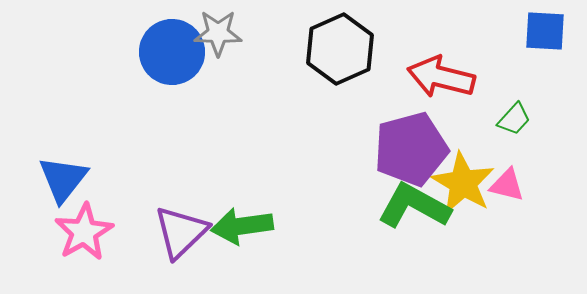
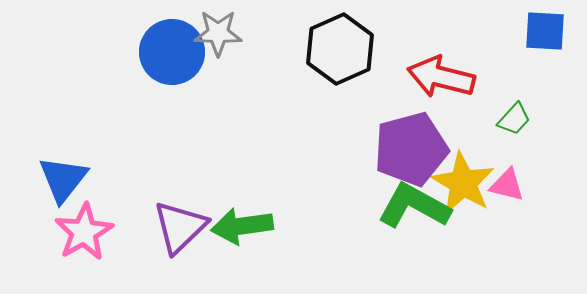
purple triangle: moved 1 px left, 5 px up
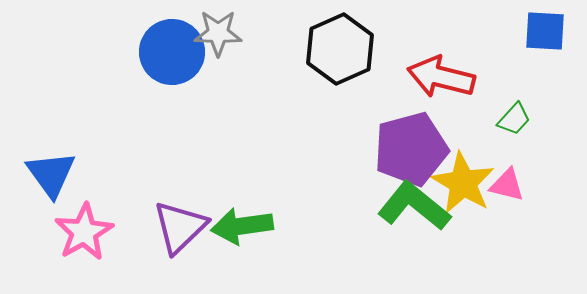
blue triangle: moved 12 px left, 5 px up; rotated 14 degrees counterclockwise
green L-shape: rotated 10 degrees clockwise
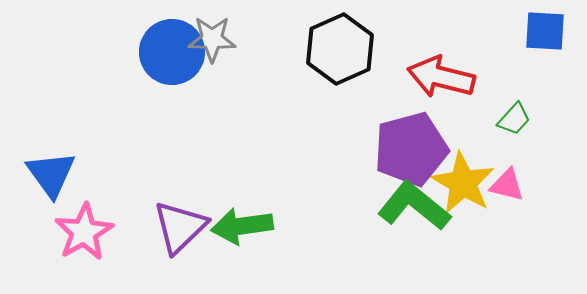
gray star: moved 6 px left, 6 px down
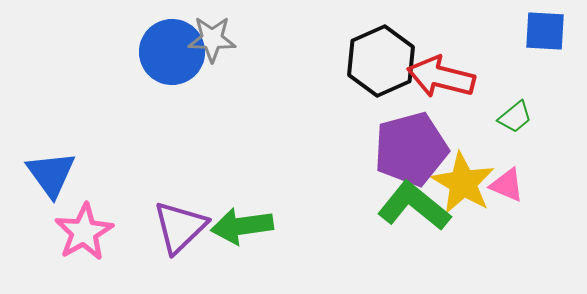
black hexagon: moved 41 px right, 12 px down
green trapezoid: moved 1 px right, 2 px up; rotated 9 degrees clockwise
pink triangle: rotated 9 degrees clockwise
